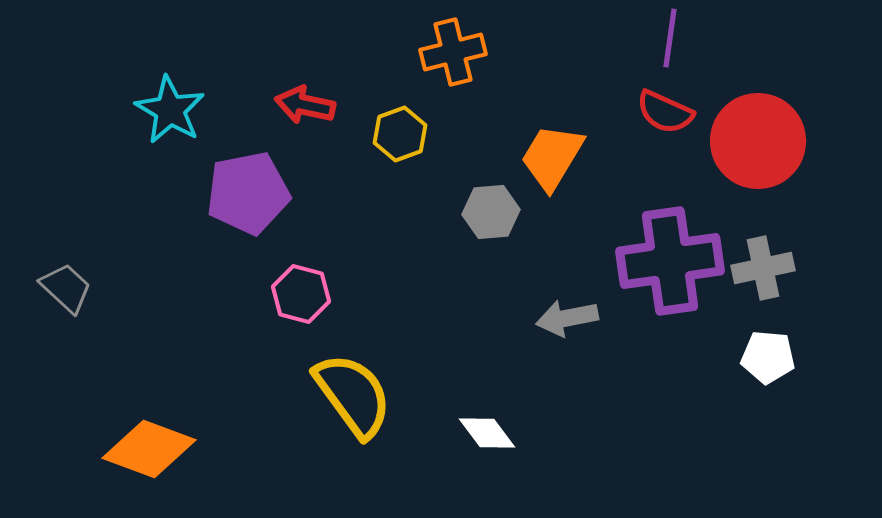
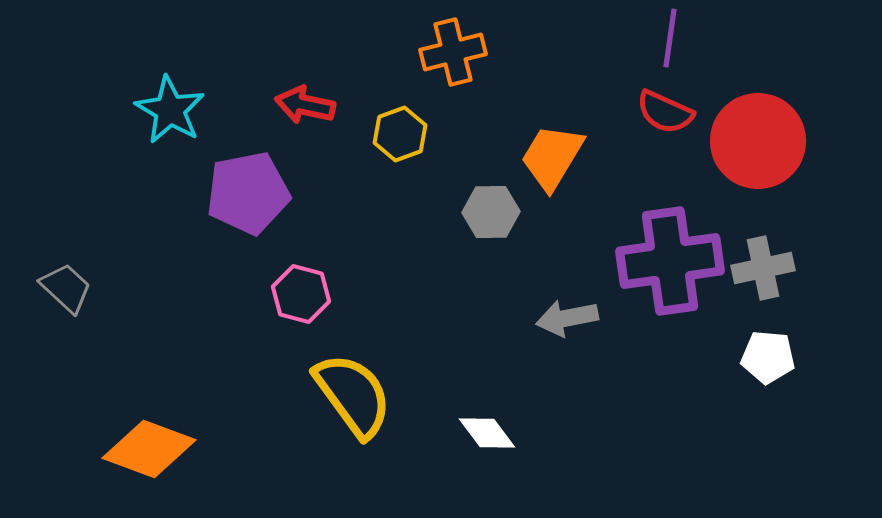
gray hexagon: rotated 4 degrees clockwise
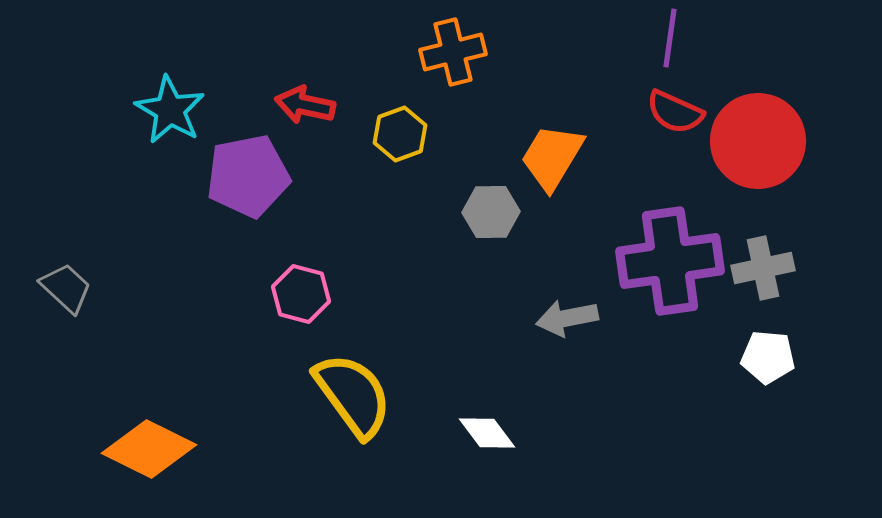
red semicircle: moved 10 px right
purple pentagon: moved 17 px up
orange diamond: rotated 6 degrees clockwise
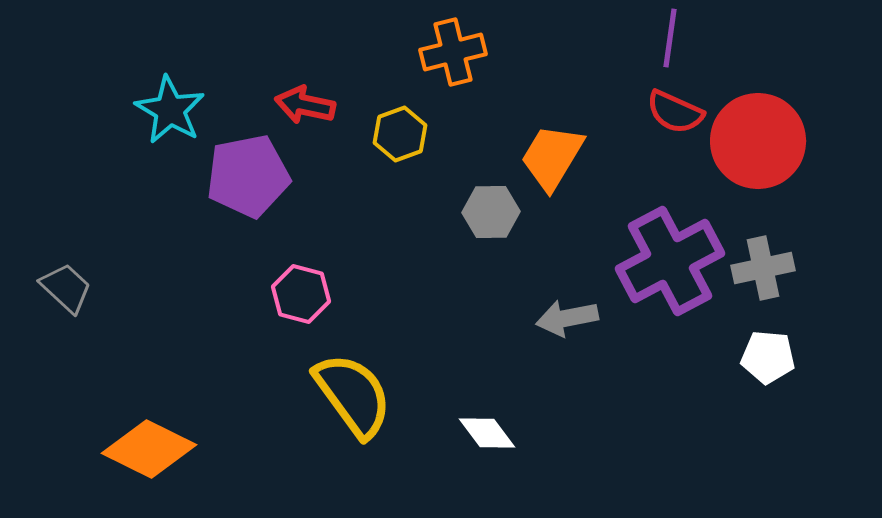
purple cross: rotated 20 degrees counterclockwise
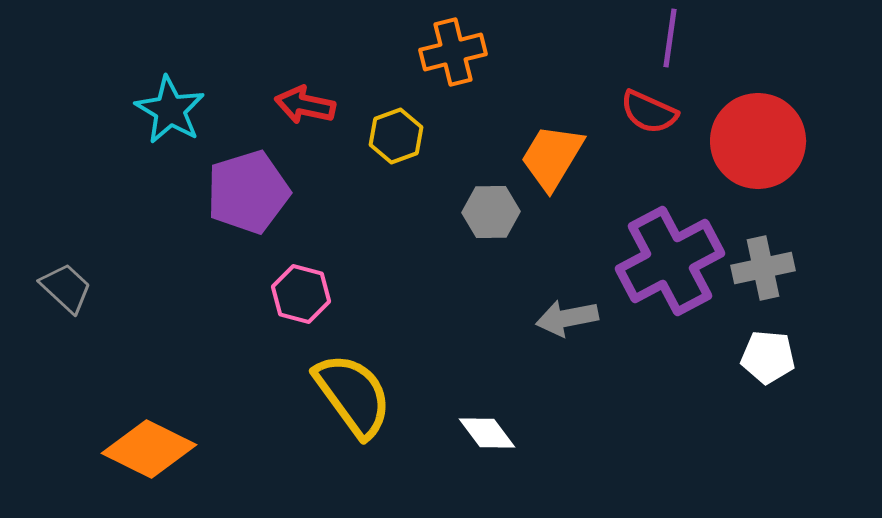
red semicircle: moved 26 px left
yellow hexagon: moved 4 px left, 2 px down
purple pentagon: moved 16 px down; rotated 6 degrees counterclockwise
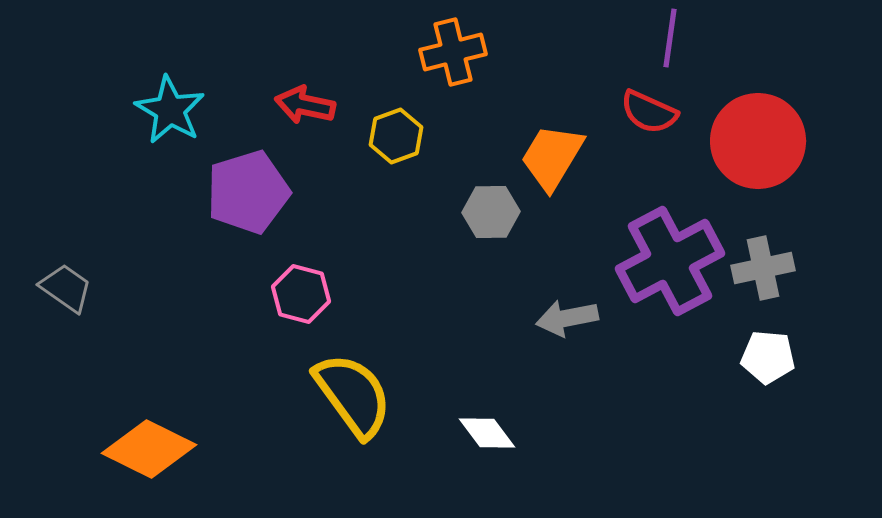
gray trapezoid: rotated 8 degrees counterclockwise
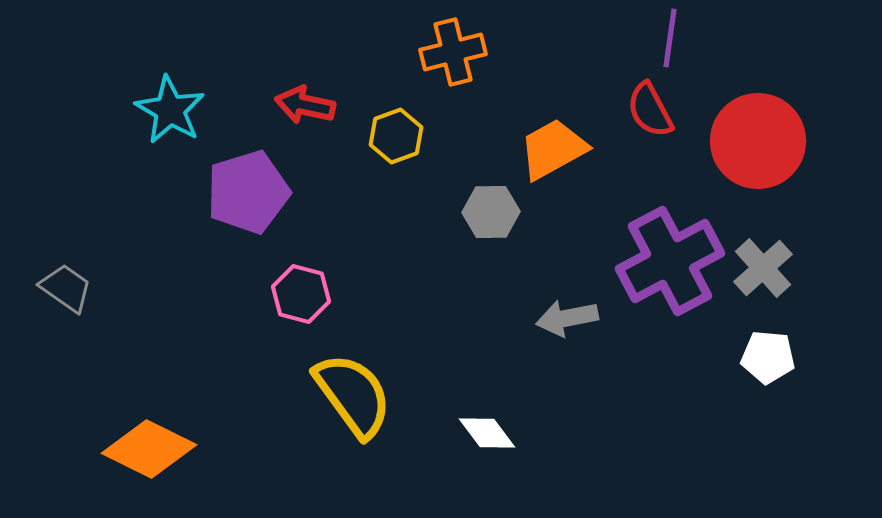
red semicircle: moved 1 px right, 2 px up; rotated 38 degrees clockwise
orange trapezoid: moved 1 px right, 8 px up; rotated 30 degrees clockwise
gray cross: rotated 30 degrees counterclockwise
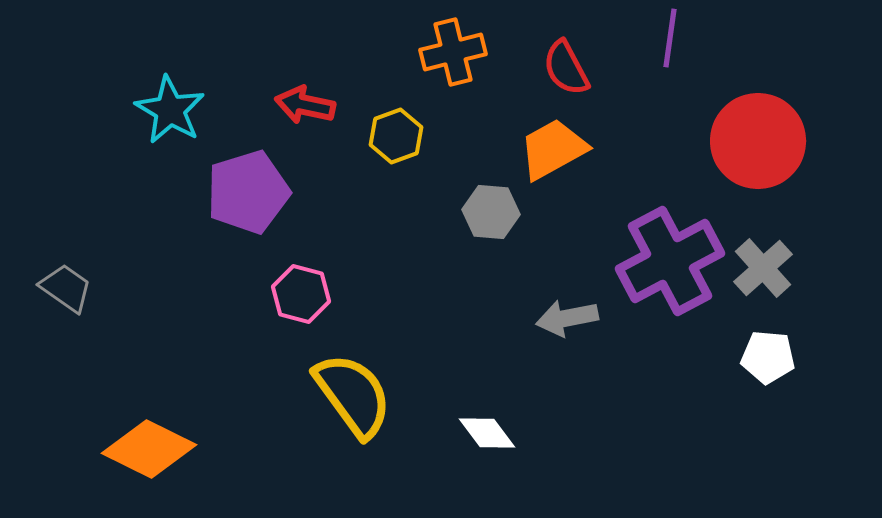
red semicircle: moved 84 px left, 42 px up
gray hexagon: rotated 6 degrees clockwise
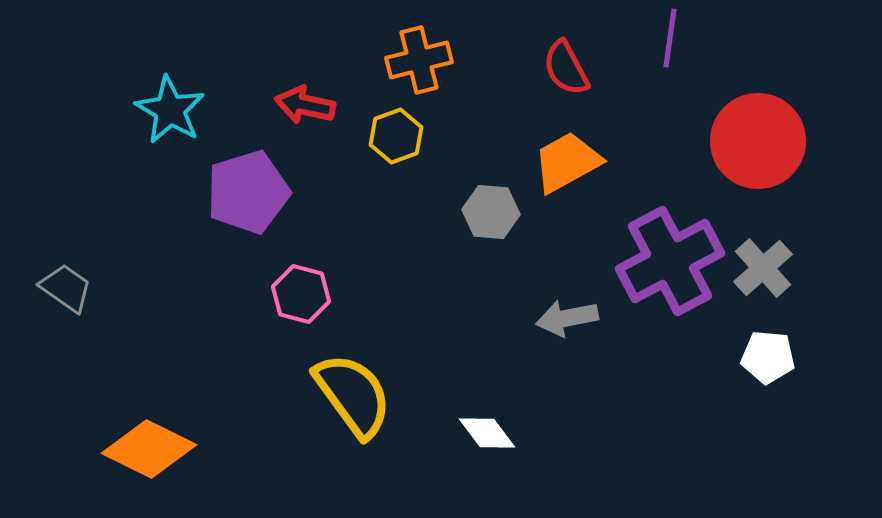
orange cross: moved 34 px left, 8 px down
orange trapezoid: moved 14 px right, 13 px down
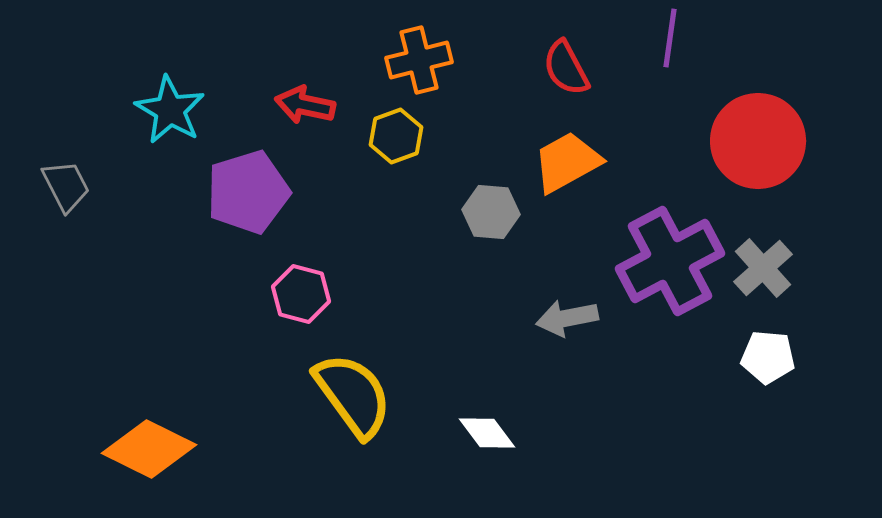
gray trapezoid: moved 102 px up; rotated 28 degrees clockwise
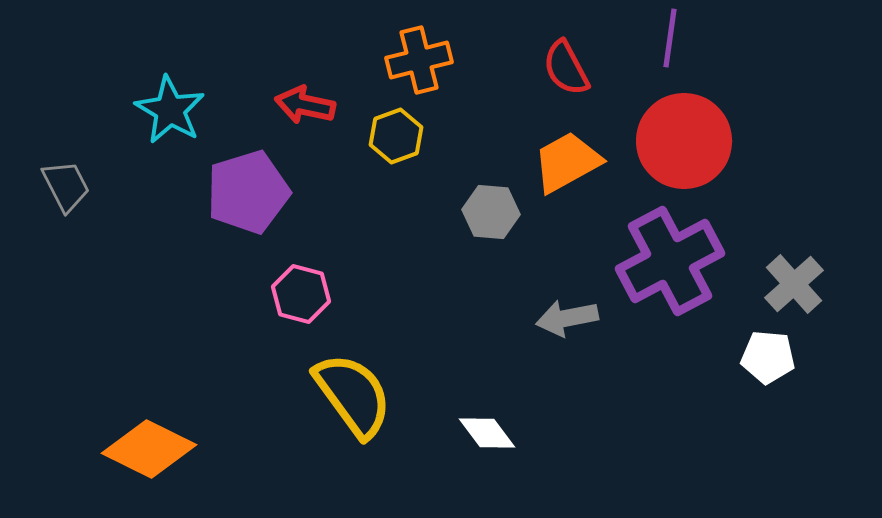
red circle: moved 74 px left
gray cross: moved 31 px right, 16 px down
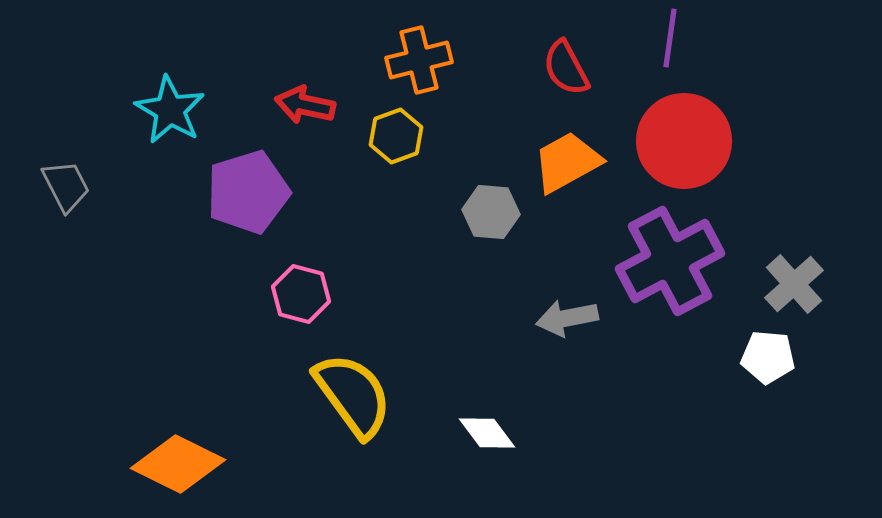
orange diamond: moved 29 px right, 15 px down
